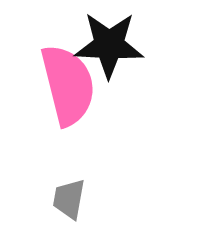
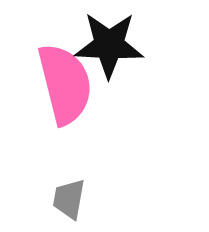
pink semicircle: moved 3 px left, 1 px up
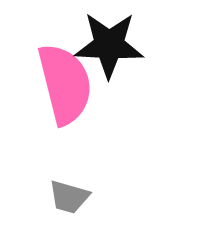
gray trapezoid: moved 2 px up; rotated 84 degrees counterclockwise
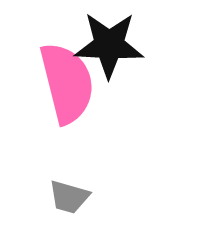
pink semicircle: moved 2 px right, 1 px up
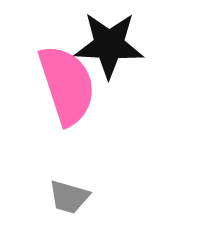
pink semicircle: moved 2 px down; rotated 4 degrees counterclockwise
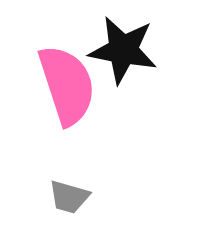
black star: moved 14 px right, 5 px down; rotated 8 degrees clockwise
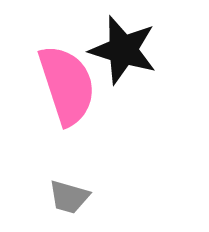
black star: rotated 6 degrees clockwise
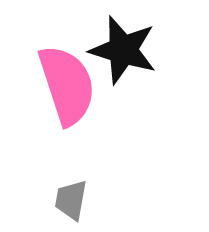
gray trapezoid: moved 2 px right, 3 px down; rotated 84 degrees clockwise
